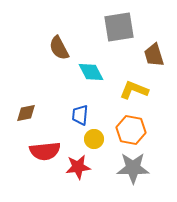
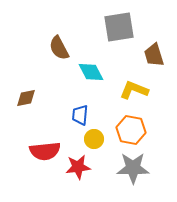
brown diamond: moved 15 px up
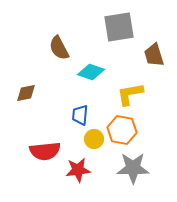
cyan diamond: rotated 44 degrees counterclockwise
yellow L-shape: moved 4 px left, 4 px down; rotated 32 degrees counterclockwise
brown diamond: moved 5 px up
orange hexagon: moved 9 px left
red star: moved 3 px down
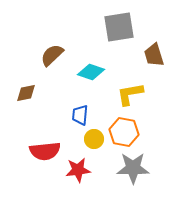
brown semicircle: moved 7 px left, 7 px down; rotated 75 degrees clockwise
orange hexagon: moved 2 px right, 2 px down
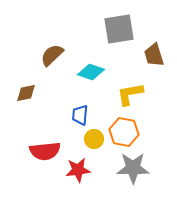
gray square: moved 2 px down
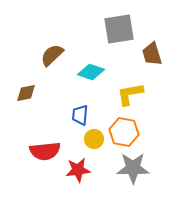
brown trapezoid: moved 2 px left, 1 px up
